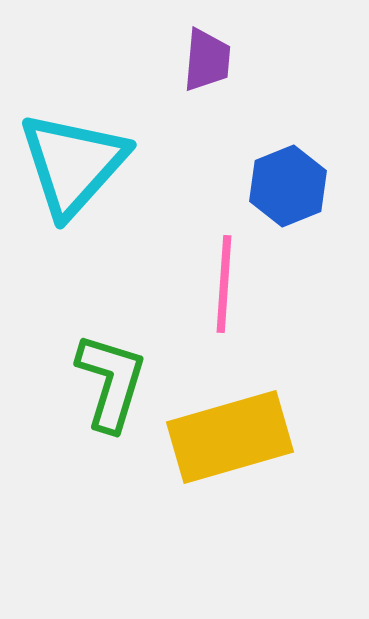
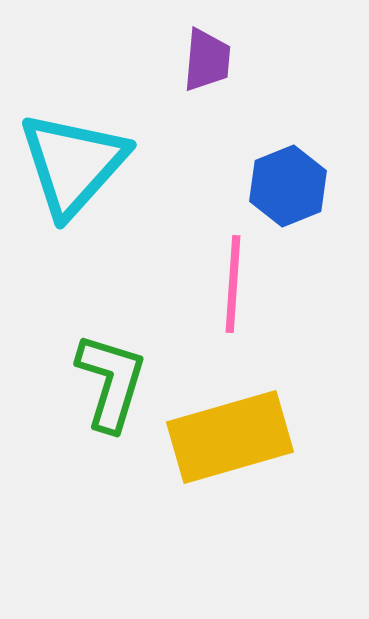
pink line: moved 9 px right
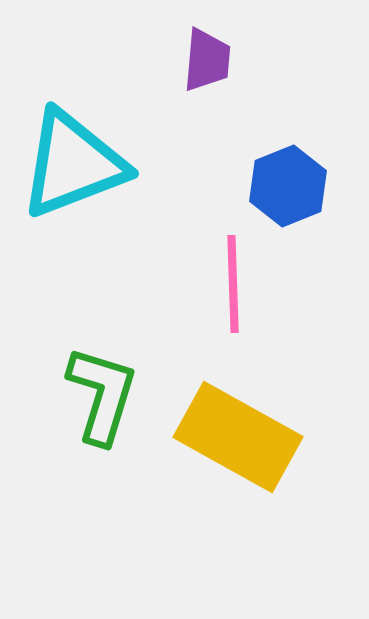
cyan triangle: rotated 27 degrees clockwise
pink line: rotated 6 degrees counterclockwise
green L-shape: moved 9 px left, 13 px down
yellow rectangle: moved 8 px right; rotated 45 degrees clockwise
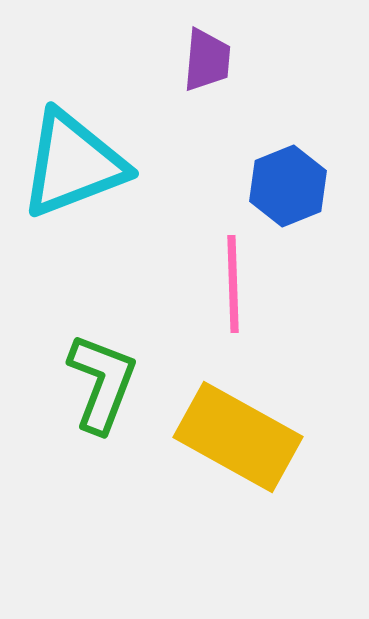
green L-shape: moved 12 px up; rotated 4 degrees clockwise
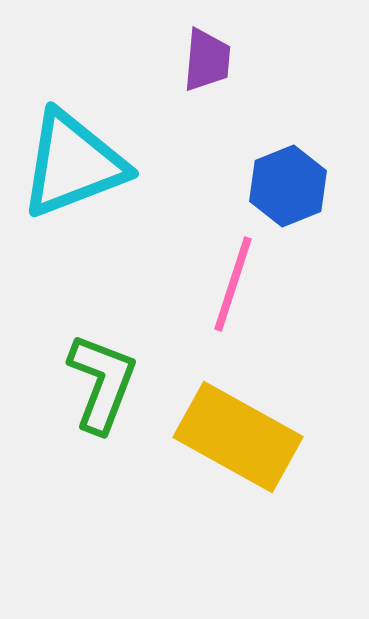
pink line: rotated 20 degrees clockwise
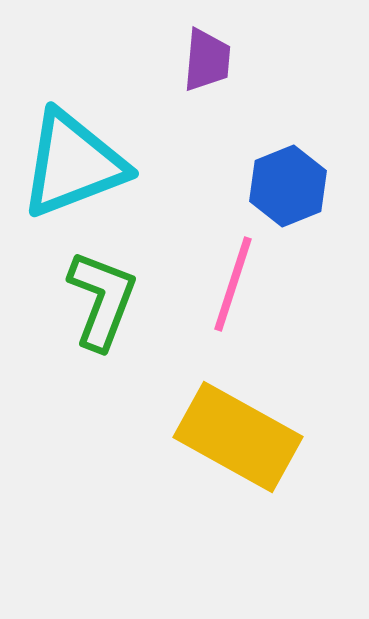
green L-shape: moved 83 px up
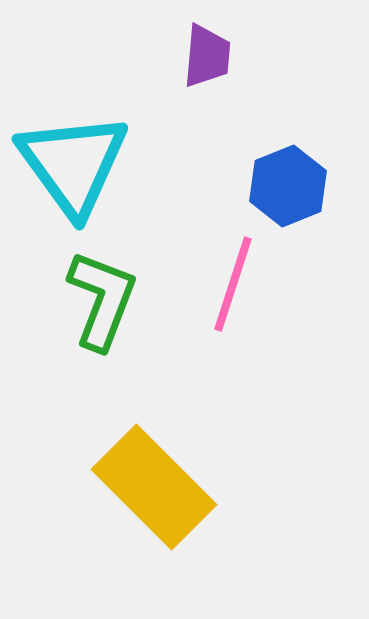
purple trapezoid: moved 4 px up
cyan triangle: rotated 45 degrees counterclockwise
yellow rectangle: moved 84 px left, 50 px down; rotated 16 degrees clockwise
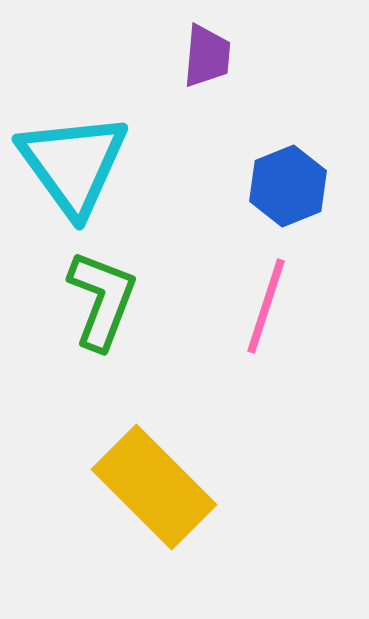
pink line: moved 33 px right, 22 px down
